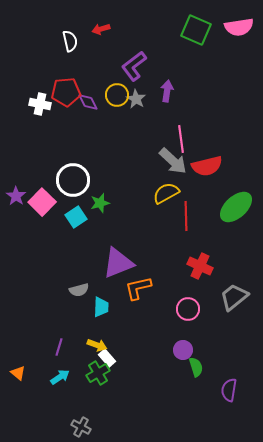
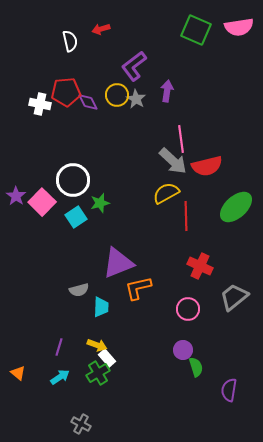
gray cross: moved 3 px up
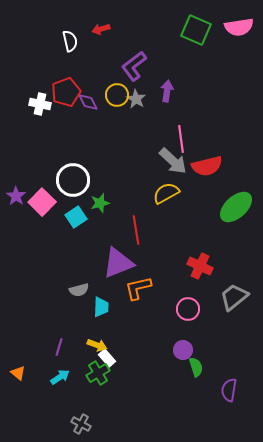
red pentagon: rotated 16 degrees counterclockwise
red line: moved 50 px left, 14 px down; rotated 8 degrees counterclockwise
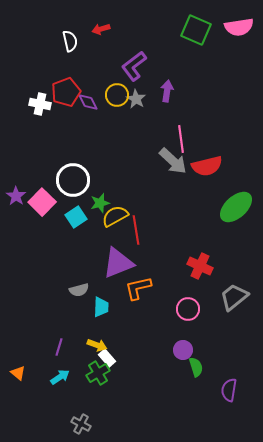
yellow semicircle: moved 51 px left, 23 px down
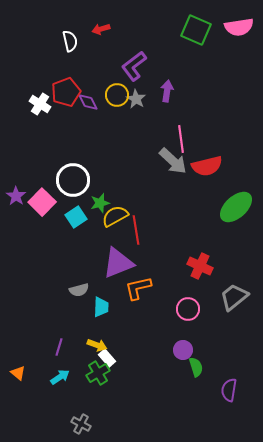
white cross: rotated 20 degrees clockwise
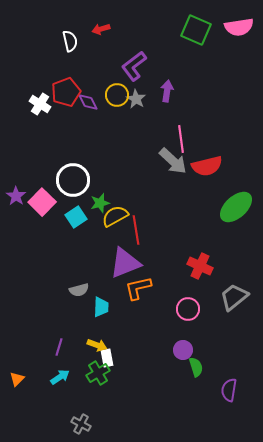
purple triangle: moved 7 px right
white rectangle: rotated 30 degrees clockwise
orange triangle: moved 1 px left, 6 px down; rotated 35 degrees clockwise
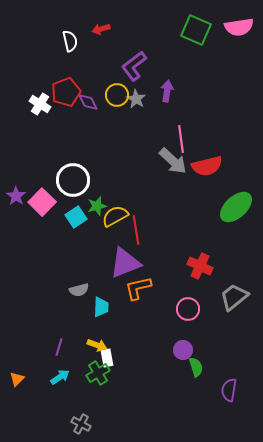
green star: moved 3 px left, 3 px down
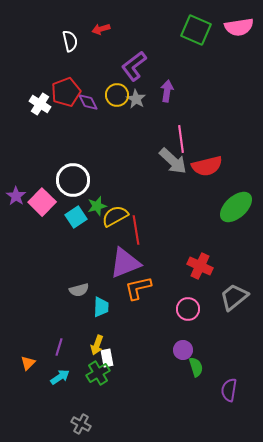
yellow arrow: rotated 90 degrees clockwise
orange triangle: moved 11 px right, 16 px up
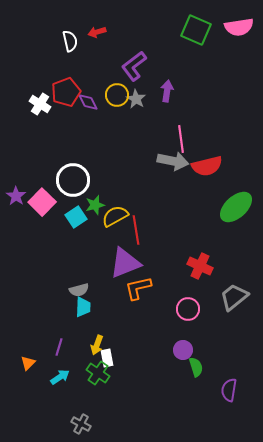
red arrow: moved 4 px left, 3 px down
gray arrow: rotated 32 degrees counterclockwise
green star: moved 2 px left, 1 px up
cyan trapezoid: moved 18 px left
green cross: rotated 25 degrees counterclockwise
